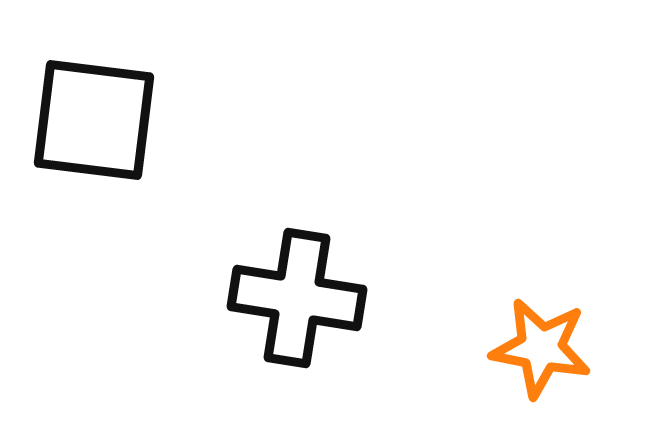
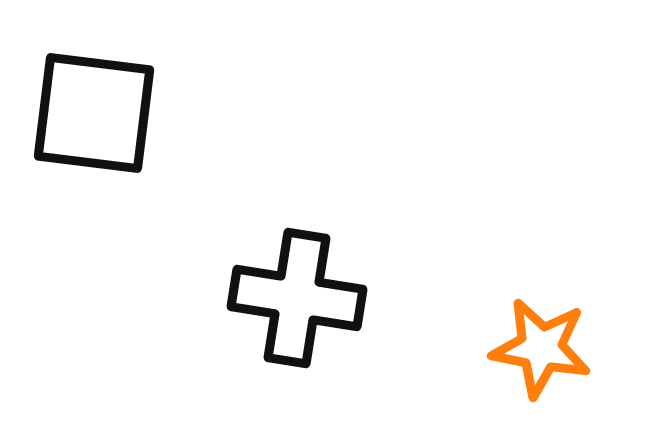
black square: moved 7 px up
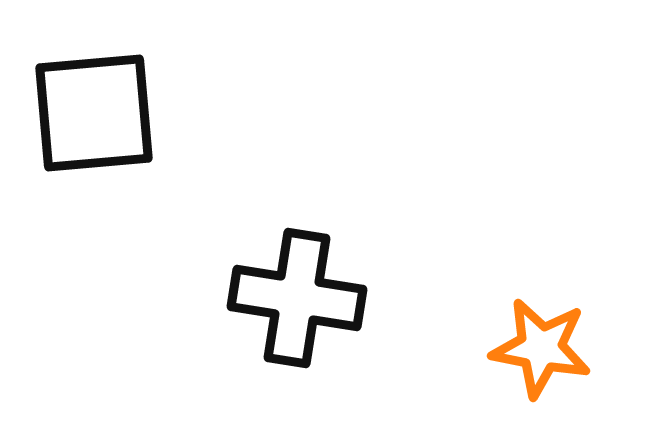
black square: rotated 12 degrees counterclockwise
